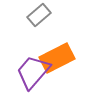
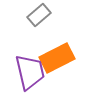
purple trapezoid: moved 3 px left; rotated 126 degrees clockwise
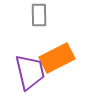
gray rectangle: rotated 50 degrees counterclockwise
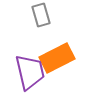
gray rectangle: moved 2 px right; rotated 15 degrees counterclockwise
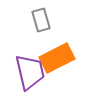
gray rectangle: moved 5 px down
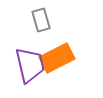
purple trapezoid: moved 7 px up
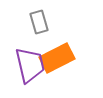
gray rectangle: moved 2 px left, 2 px down
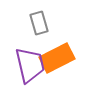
gray rectangle: moved 1 px down
